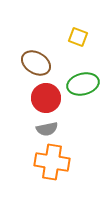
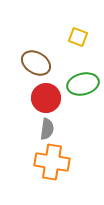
gray semicircle: rotated 70 degrees counterclockwise
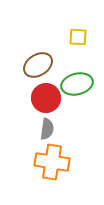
yellow square: rotated 18 degrees counterclockwise
brown ellipse: moved 2 px right, 2 px down; rotated 64 degrees counterclockwise
green ellipse: moved 6 px left
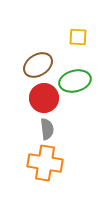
green ellipse: moved 2 px left, 3 px up
red circle: moved 2 px left
gray semicircle: rotated 15 degrees counterclockwise
orange cross: moved 7 px left, 1 px down
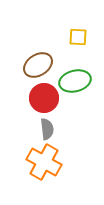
orange cross: moved 1 px left, 1 px up; rotated 20 degrees clockwise
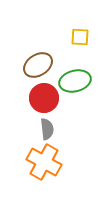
yellow square: moved 2 px right
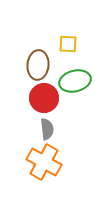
yellow square: moved 12 px left, 7 px down
brown ellipse: rotated 52 degrees counterclockwise
